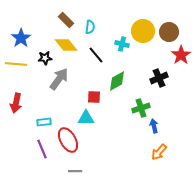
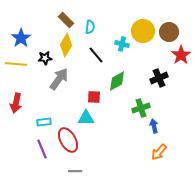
yellow diamond: rotated 70 degrees clockwise
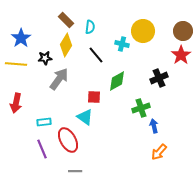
brown circle: moved 14 px right, 1 px up
cyan triangle: moved 1 px left, 1 px up; rotated 36 degrees clockwise
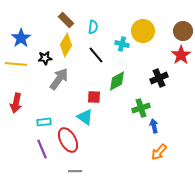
cyan semicircle: moved 3 px right
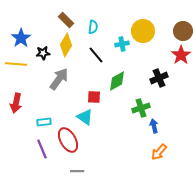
cyan cross: rotated 24 degrees counterclockwise
black star: moved 2 px left, 5 px up
gray line: moved 2 px right
